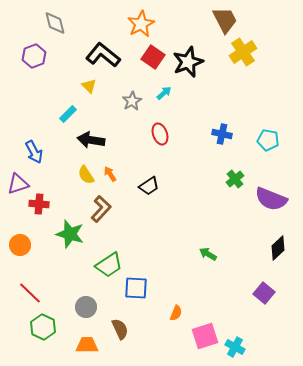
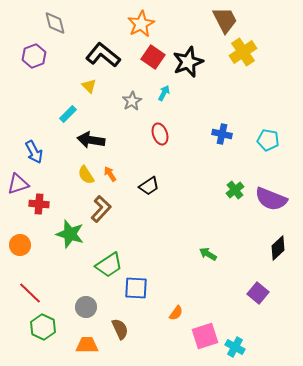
cyan arrow: rotated 21 degrees counterclockwise
green cross: moved 11 px down
purple square: moved 6 px left
orange semicircle: rotated 14 degrees clockwise
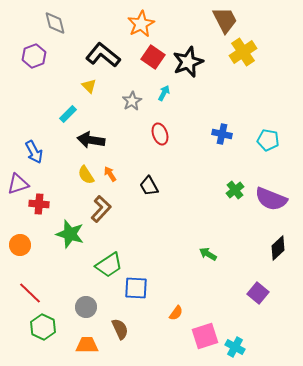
black trapezoid: rotated 95 degrees clockwise
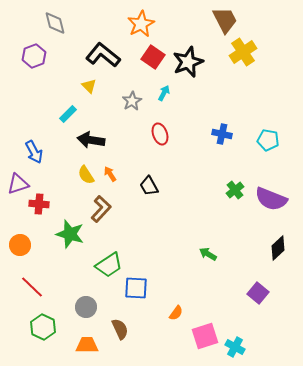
red line: moved 2 px right, 6 px up
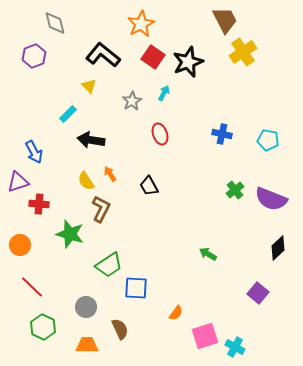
yellow semicircle: moved 6 px down
purple triangle: moved 2 px up
brown L-shape: rotated 16 degrees counterclockwise
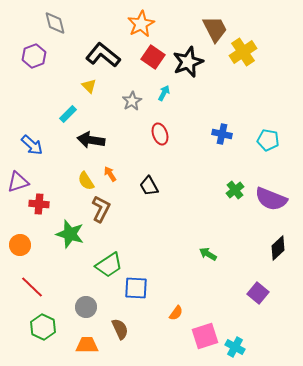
brown trapezoid: moved 10 px left, 9 px down
blue arrow: moved 2 px left, 7 px up; rotated 20 degrees counterclockwise
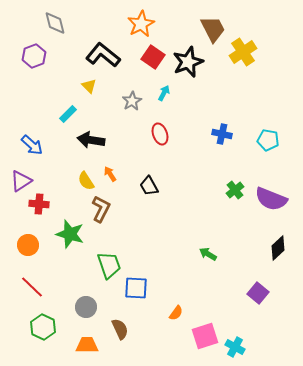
brown trapezoid: moved 2 px left
purple triangle: moved 3 px right, 1 px up; rotated 15 degrees counterclockwise
orange circle: moved 8 px right
green trapezoid: rotated 76 degrees counterclockwise
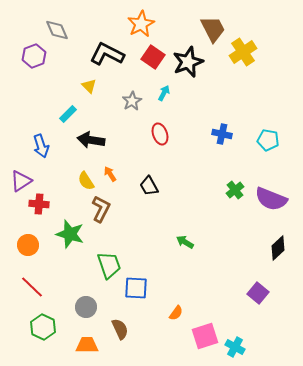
gray diamond: moved 2 px right, 7 px down; rotated 10 degrees counterclockwise
black L-shape: moved 4 px right, 1 px up; rotated 12 degrees counterclockwise
blue arrow: moved 9 px right, 1 px down; rotated 30 degrees clockwise
green arrow: moved 23 px left, 12 px up
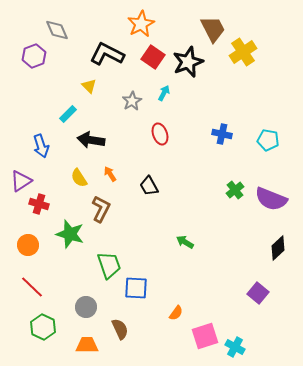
yellow semicircle: moved 7 px left, 3 px up
red cross: rotated 12 degrees clockwise
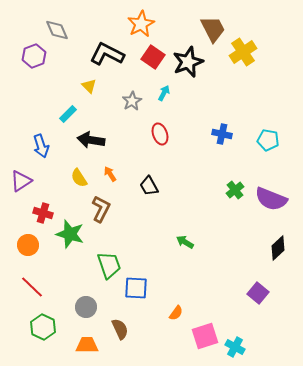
red cross: moved 4 px right, 9 px down
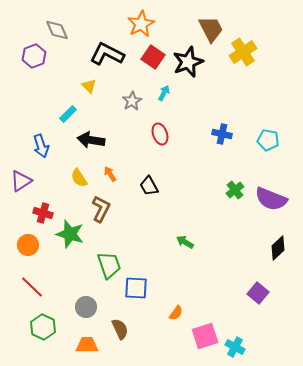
brown trapezoid: moved 2 px left
